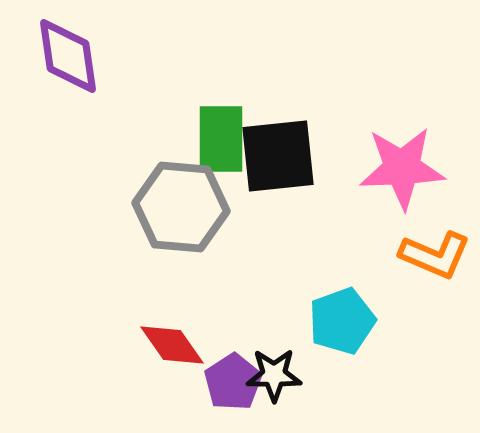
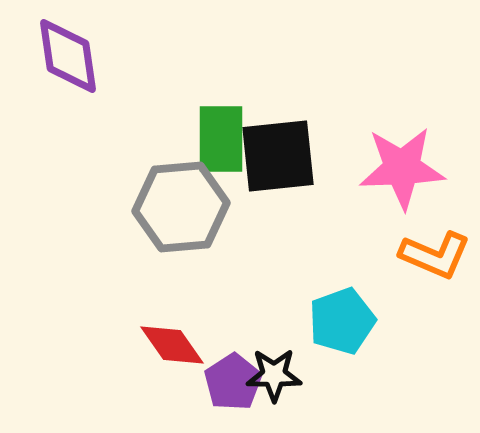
gray hexagon: rotated 10 degrees counterclockwise
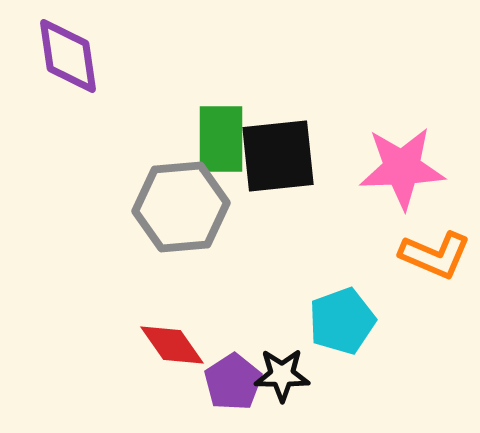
black star: moved 8 px right
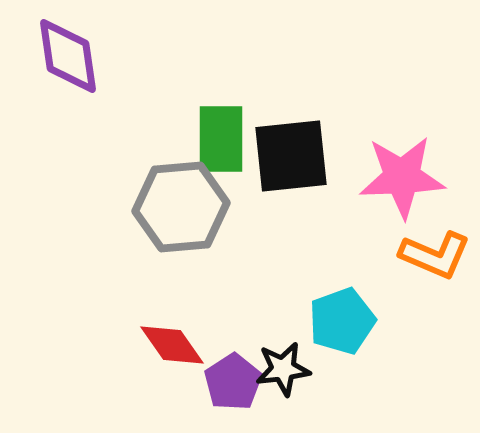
black square: moved 13 px right
pink star: moved 9 px down
black star: moved 1 px right, 6 px up; rotated 8 degrees counterclockwise
